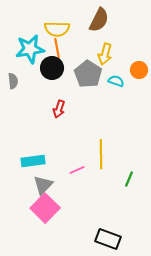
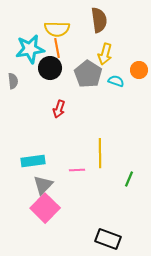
brown semicircle: rotated 35 degrees counterclockwise
black circle: moved 2 px left
yellow line: moved 1 px left, 1 px up
pink line: rotated 21 degrees clockwise
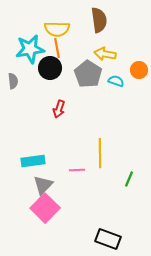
yellow arrow: rotated 85 degrees clockwise
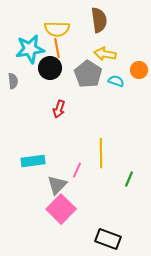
yellow line: moved 1 px right
pink line: rotated 63 degrees counterclockwise
gray triangle: moved 14 px right
pink square: moved 16 px right, 1 px down
